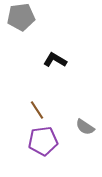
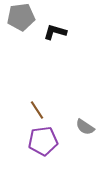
black L-shape: moved 28 px up; rotated 15 degrees counterclockwise
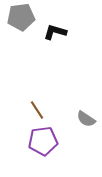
gray semicircle: moved 1 px right, 8 px up
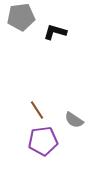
gray semicircle: moved 12 px left, 1 px down
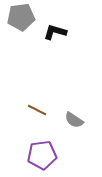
brown line: rotated 30 degrees counterclockwise
purple pentagon: moved 1 px left, 14 px down
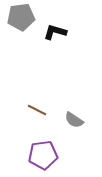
purple pentagon: moved 1 px right
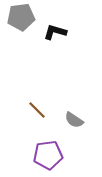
brown line: rotated 18 degrees clockwise
purple pentagon: moved 5 px right
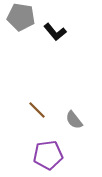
gray pentagon: rotated 16 degrees clockwise
black L-shape: rotated 145 degrees counterclockwise
gray semicircle: rotated 18 degrees clockwise
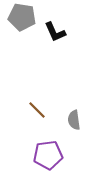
gray pentagon: moved 1 px right
black L-shape: rotated 15 degrees clockwise
gray semicircle: rotated 30 degrees clockwise
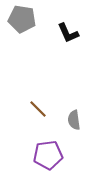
gray pentagon: moved 2 px down
black L-shape: moved 13 px right, 1 px down
brown line: moved 1 px right, 1 px up
